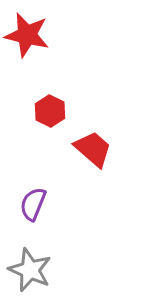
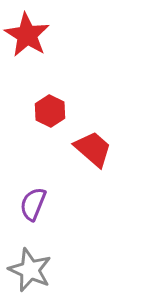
red star: rotated 18 degrees clockwise
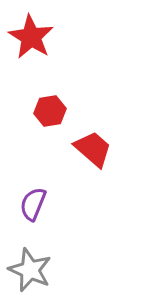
red star: moved 4 px right, 2 px down
red hexagon: rotated 24 degrees clockwise
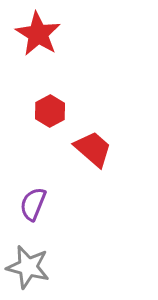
red star: moved 7 px right, 3 px up
red hexagon: rotated 20 degrees counterclockwise
gray star: moved 2 px left, 3 px up; rotated 9 degrees counterclockwise
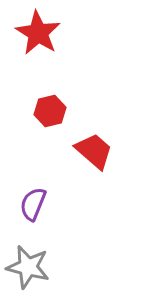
red star: moved 1 px up
red hexagon: rotated 16 degrees clockwise
red trapezoid: moved 1 px right, 2 px down
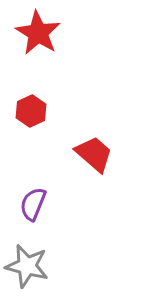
red hexagon: moved 19 px left; rotated 12 degrees counterclockwise
red trapezoid: moved 3 px down
gray star: moved 1 px left, 1 px up
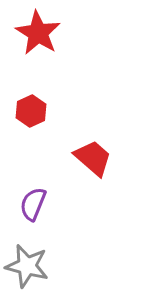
red trapezoid: moved 1 px left, 4 px down
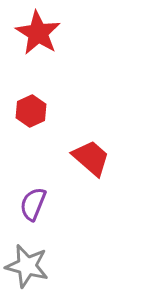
red trapezoid: moved 2 px left
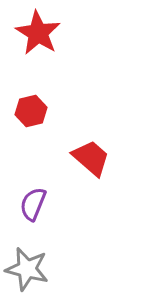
red hexagon: rotated 12 degrees clockwise
gray star: moved 3 px down
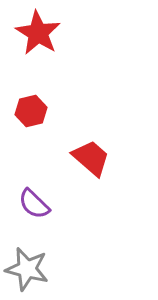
purple semicircle: moved 1 px right; rotated 68 degrees counterclockwise
